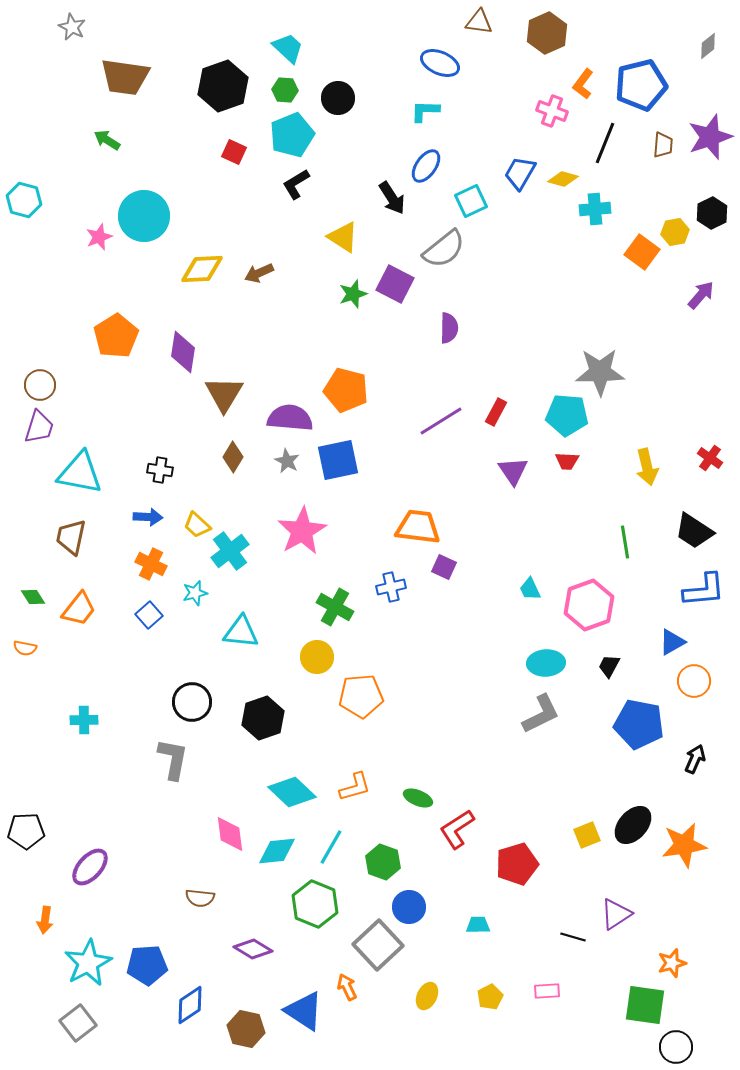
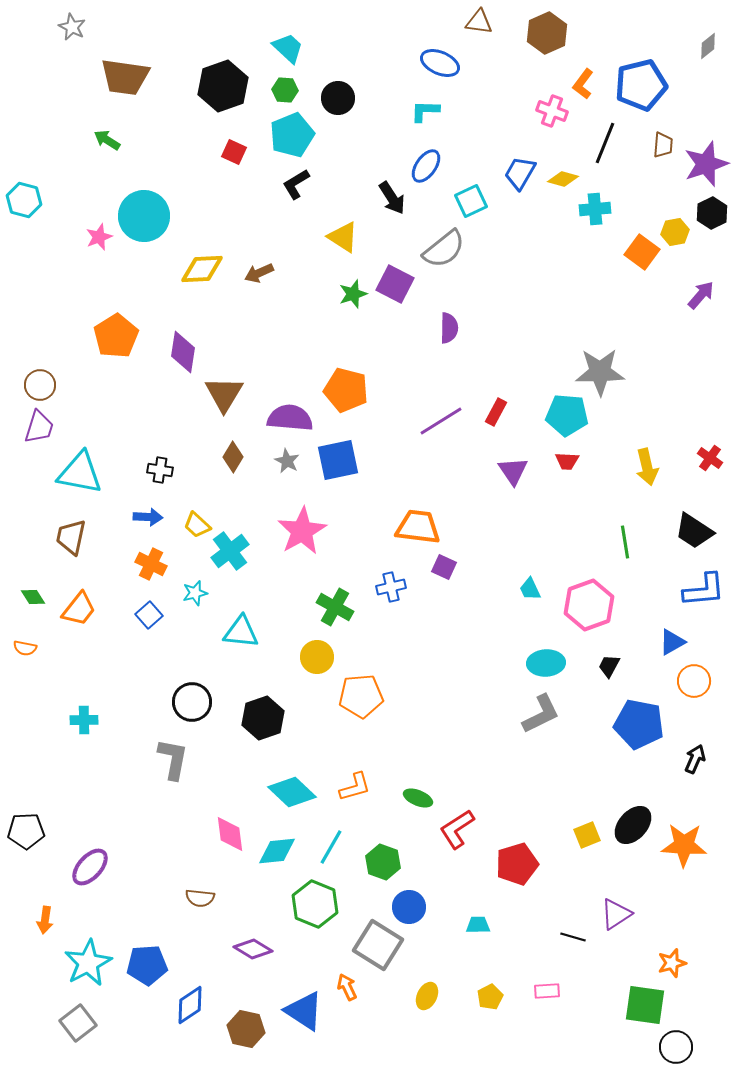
purple star at (710, 137): moved 4 px left, 27 px down
orange star at (684, 845): rotated 12 degrees clockwise
gray square at (378, 945): rotated 15 degrees counterclockwise
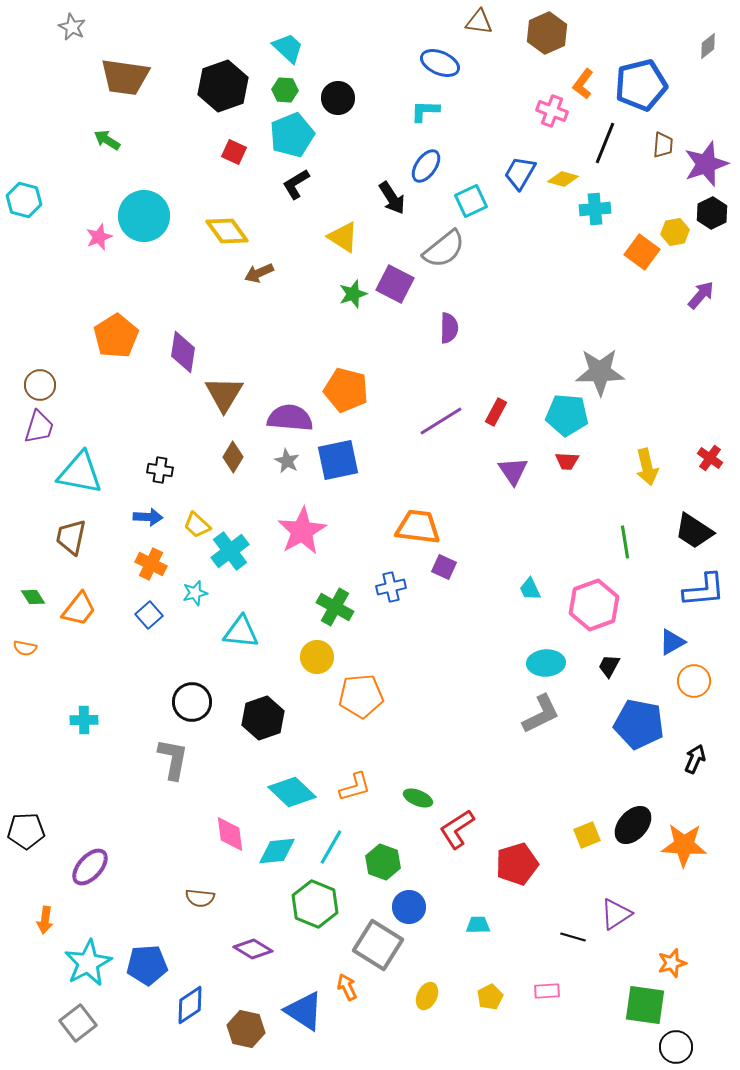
yellow diamond at (202, 269): moved 25 px right, 38 px up; rotated 57 degrees clockwise
pink hexagon at (589, 605): moved 5 px right
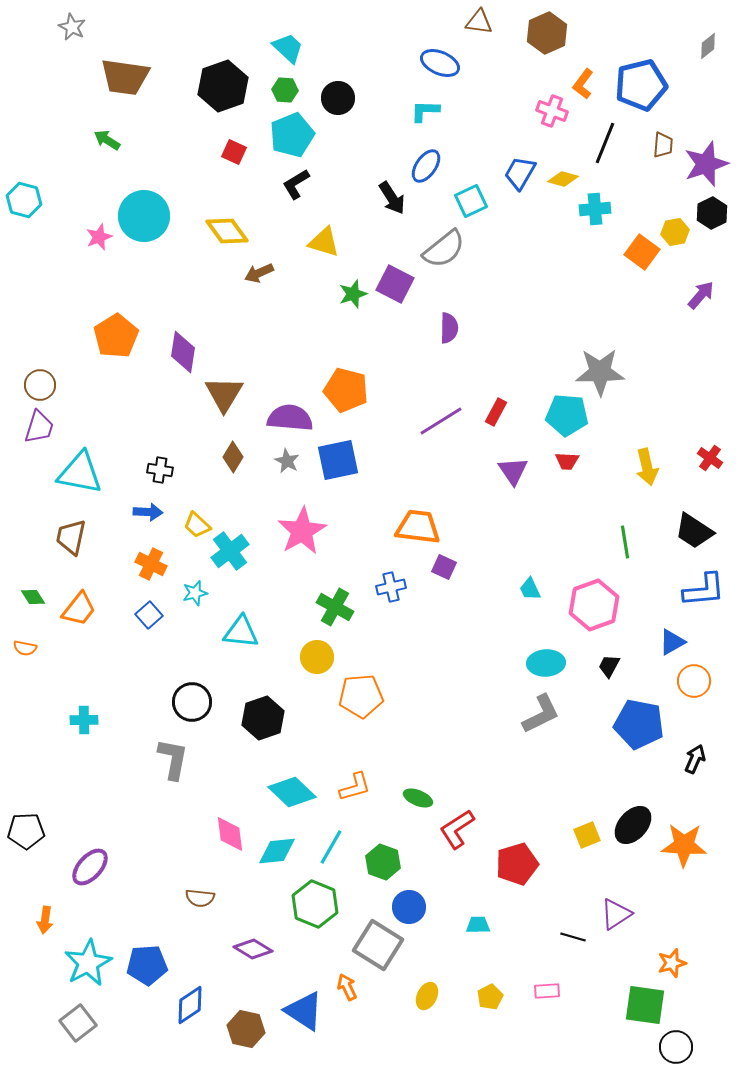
yellow triangle at (343, 237): moved 19 px left, 5 px down; rotated 16 degrees counterclockwise
blue arrow at (148, 517): moved 5 px up
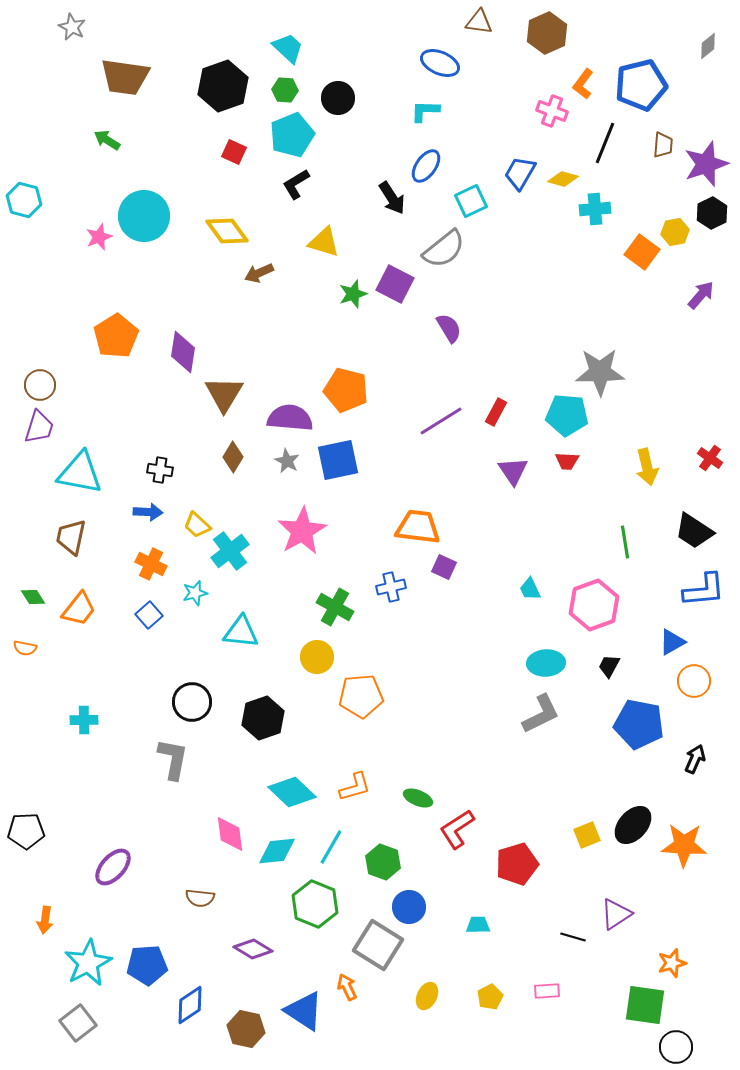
purple semicircle at (449, 328): rotated 32 degrees counterclockwise
purple ellipse at (90, 867): moved 23 px right
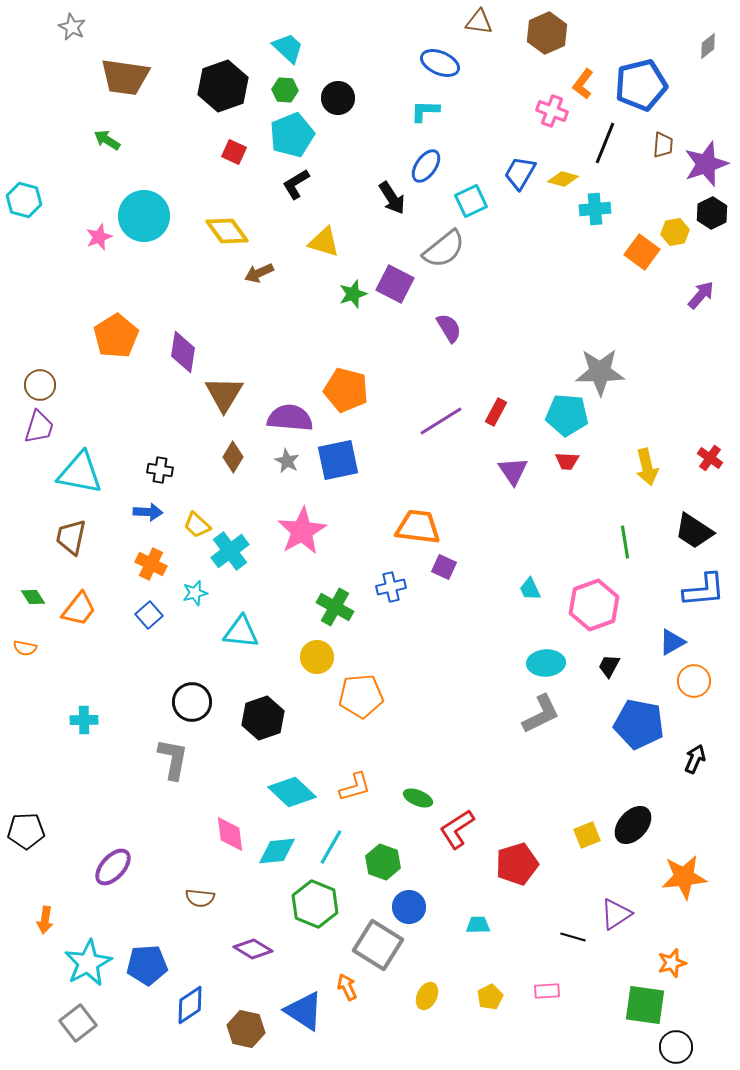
orange star at (684, 845): moved 32 px down; rotated 9 degrees counterclockwise
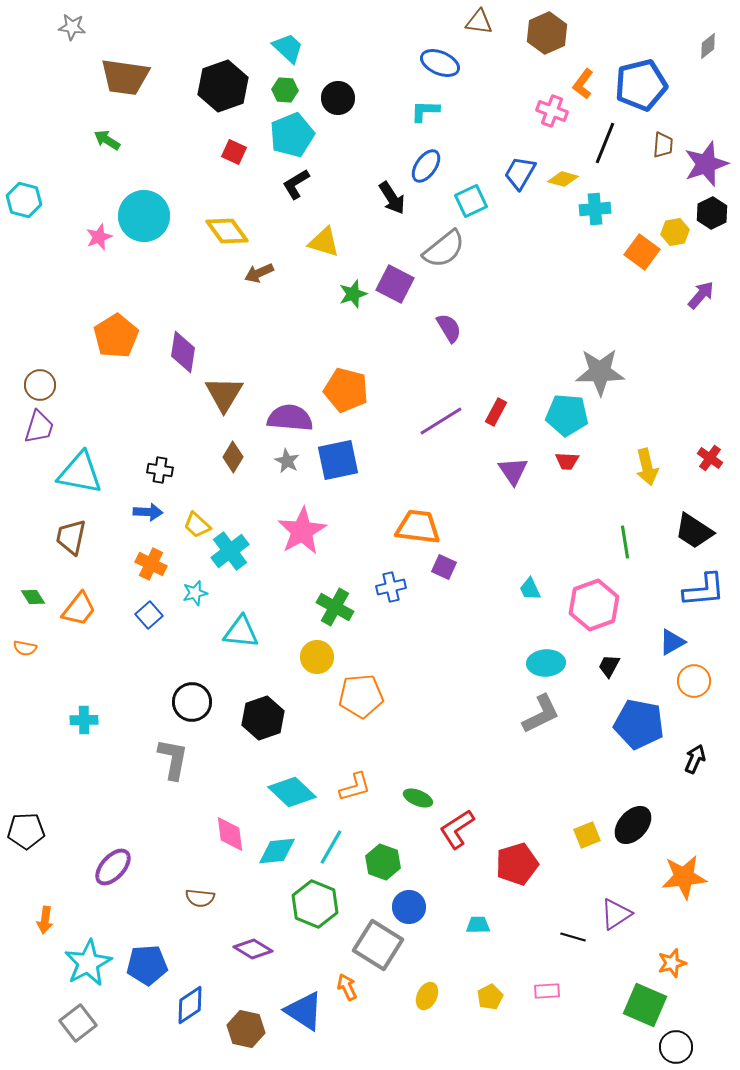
gray star at (72, 27): rotated 20 degrees counterclockwise
green square at (645, 1005): rotated 15 degrees clockwise
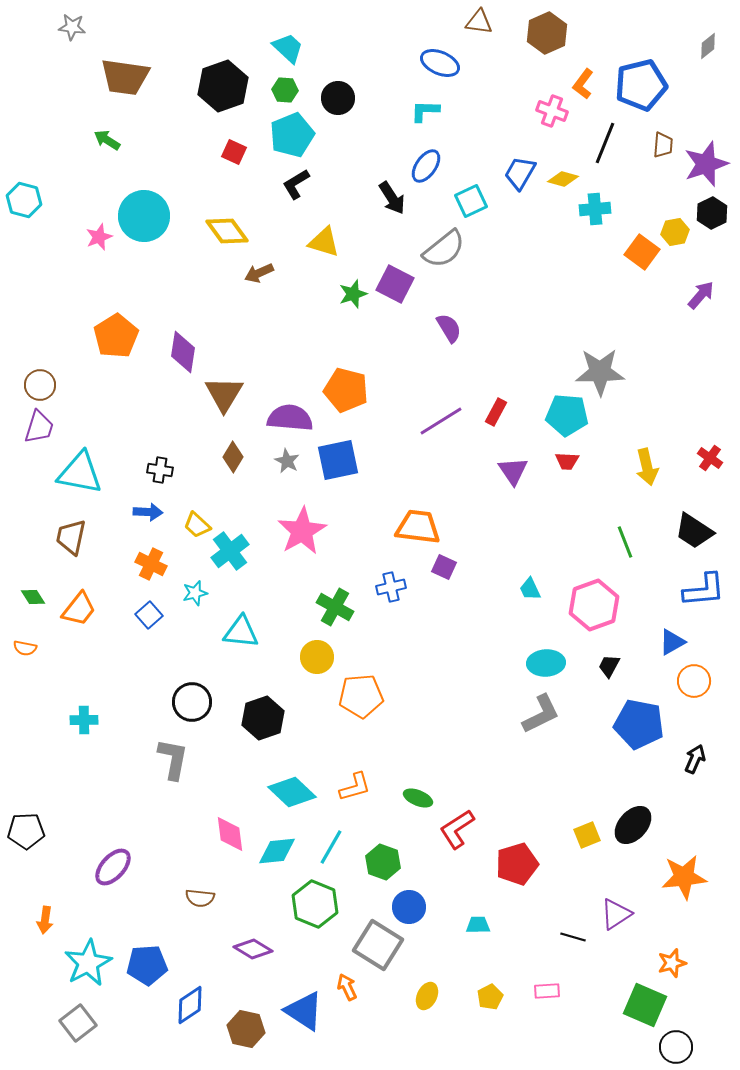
green line at (625, 542): rotated 12 degrees counterclockwise
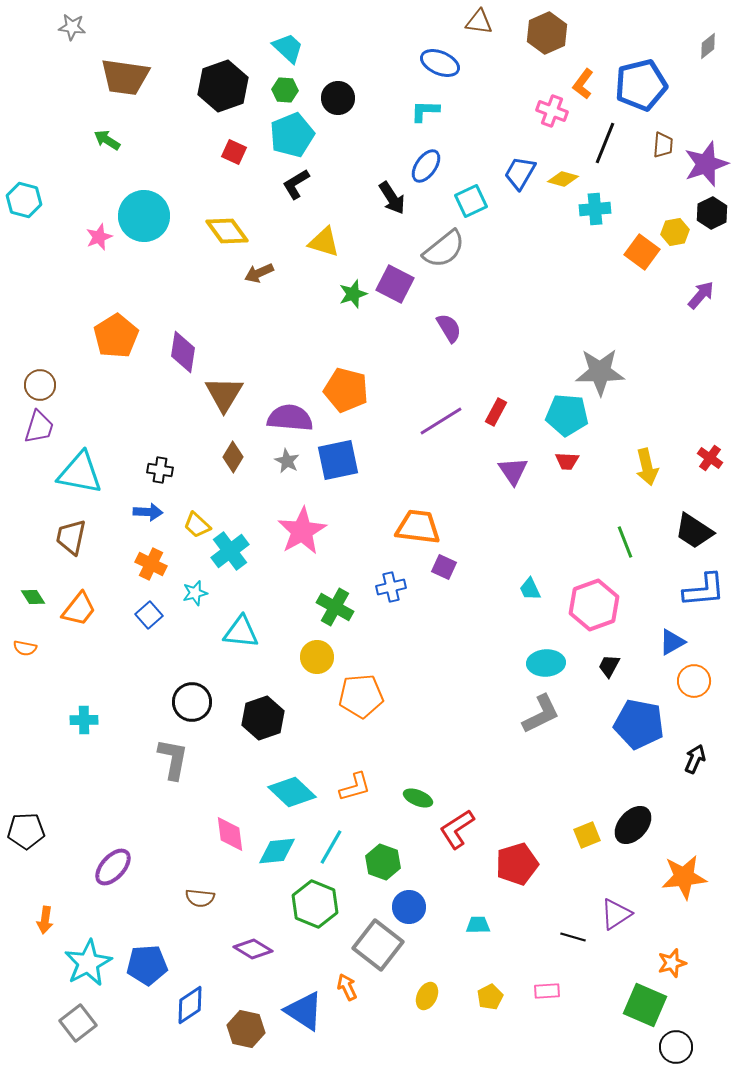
gray square at (378, 945): rotated 6 degrees clockwise
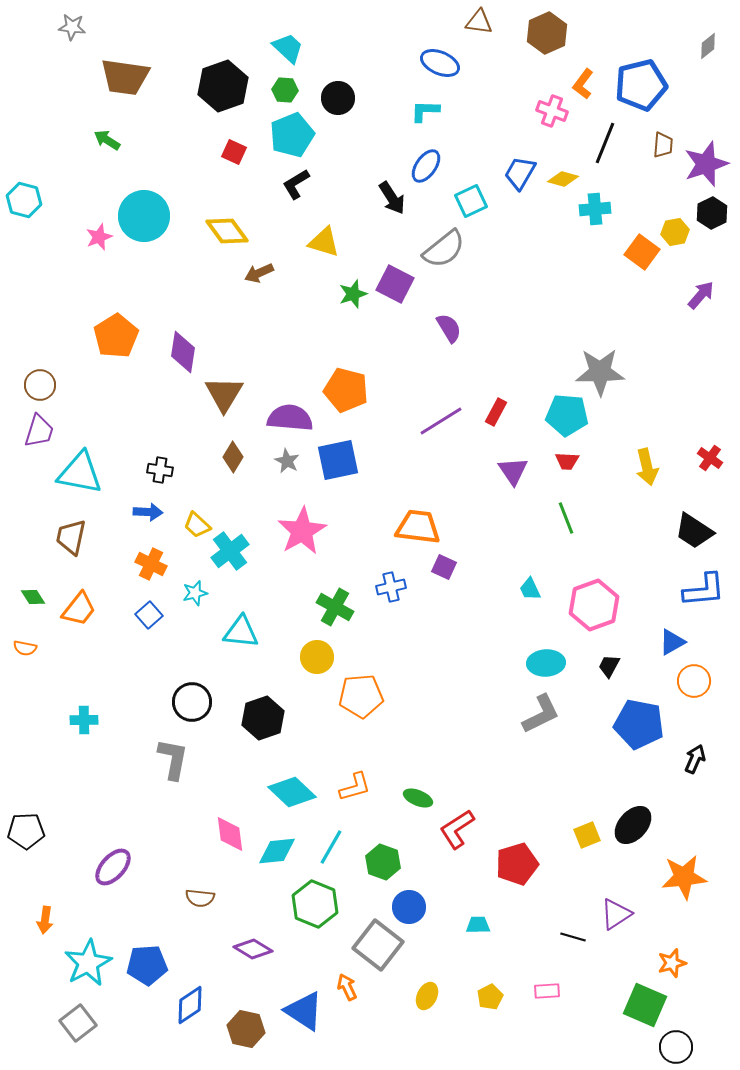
purple trapezoid at (39, 427): moved 4 px down
green line at (625, 542): moved 59 px left, 24 px up
